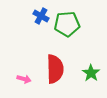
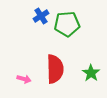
blue cross: rotated 28 degrees clockwise
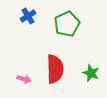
blue cross: moved 13 px left
green pentagon: rotated 20 degrees counterclockwise
green star: rotated 12 degrees counterclockwise
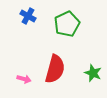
blue cross: rotated 28 degrees counterclockwise
red semicircle: rotated 16 degrees clockwise
green star: moved 2 px right
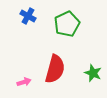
pink arrow: moved 3 px down; rotated 32 degrees counterclockwise
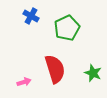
blue cross: moved 3 px right
green pentagon: moved 4 px down
red semicircle: rotated 32 degrees counterclockwise
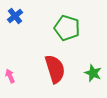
blue cross: moved 16 px left; rotated 21 degrees clockwise
green pentagon: rotated 30 degrees counterclockwise
pink arrow: moved 14 px left, 6 px up; rotated 96 degrees counterclockwise
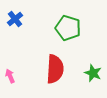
blue cross: moved 3 px down
green pentagon: moved 1 px right
red semicircle: rotated 20 degrees clockwise
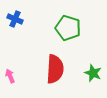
blue cross: rotated 28 degrees counterclockwise
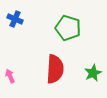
green star: rotated 24 degrees clockwise
